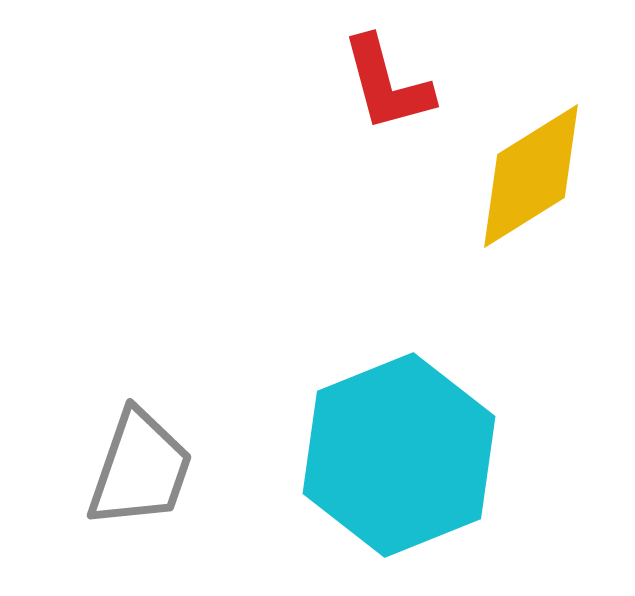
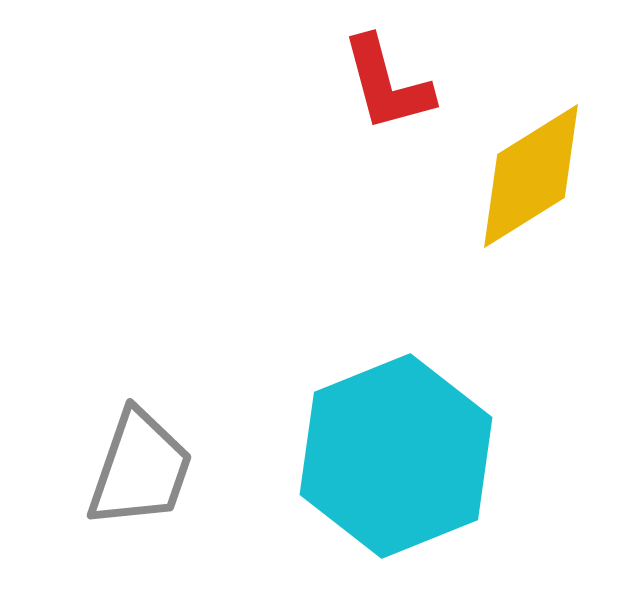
cyan hexagon: moved 3 px left, 1 px down
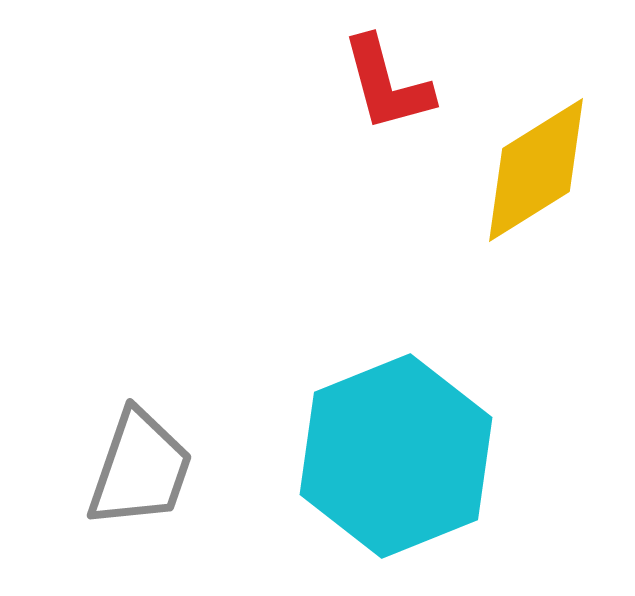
yellow diamond: moved 5 px right, 6 px up
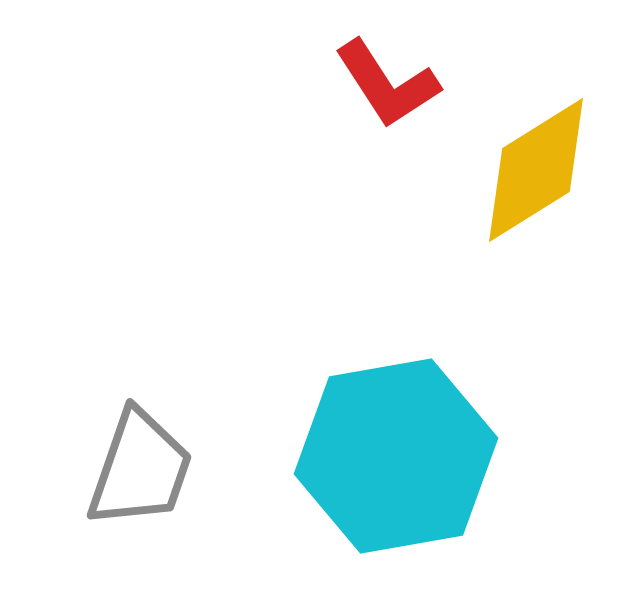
red L-shape: rotated 18 degrees counterclockwise
cyan hexagon: rotated 12 degrees clockwise
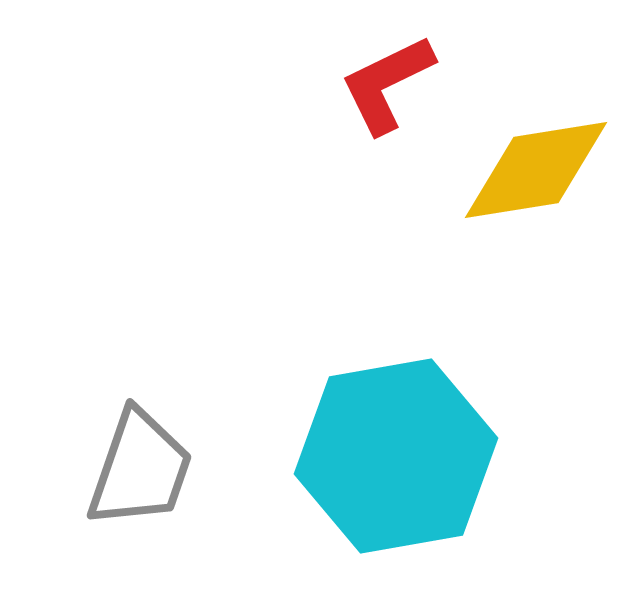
red L-shape: rotated 97 degrees clockwise
yellow diamond: rotated 23 degrees clockwise
